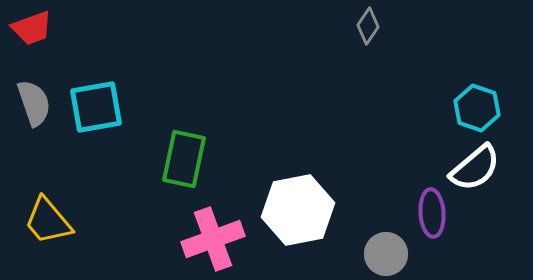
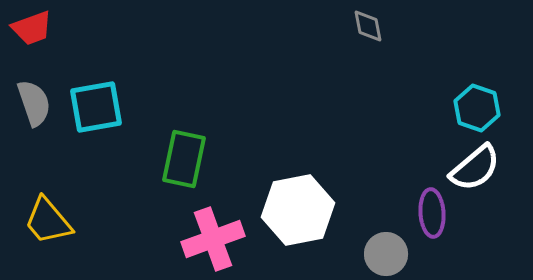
gray diamond: rotated 45 degrees counterclockwise
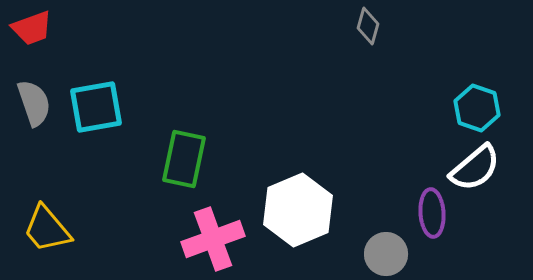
gray diamond: rotated 27 degrees clockwise
white hexagon: rotated 12 degrees counterclockwise
yellow trapezoid: moved 1 px left, 8 px down
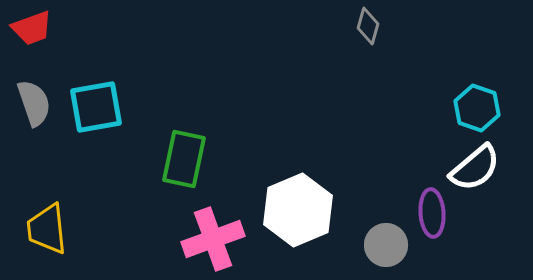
yellow trapezoid: rotated 34 degrees clockwise
gray circle: moved 9 px up
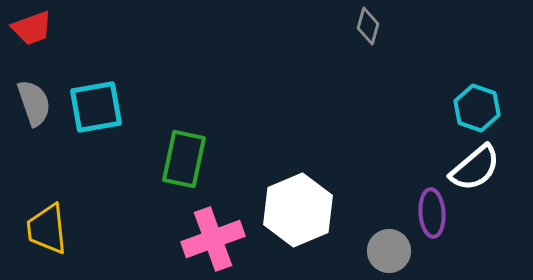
gray circle: moved 3 px right, 6 px down
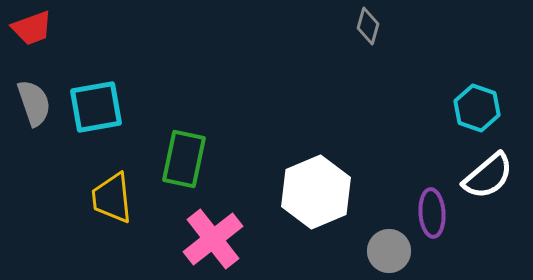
white semicircle: moved 13 px right, 8 px down
white hexagon: moved 18 px right, 18 px up
yellow trapezoid: moved 65 px right, 31 px up
pink cross: rotated 18 degrees counterclockwise
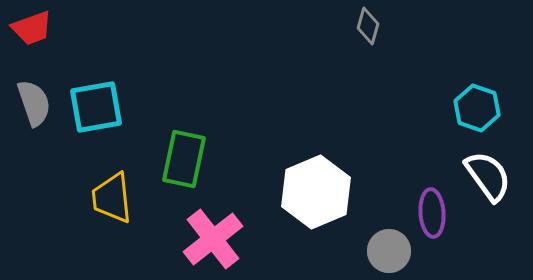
white semicircle: rotated 86 degrees counterclockwise
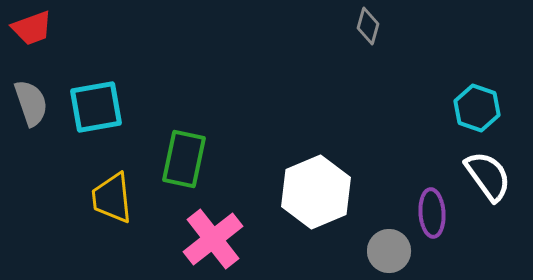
gray semicircle: moved 3 px left
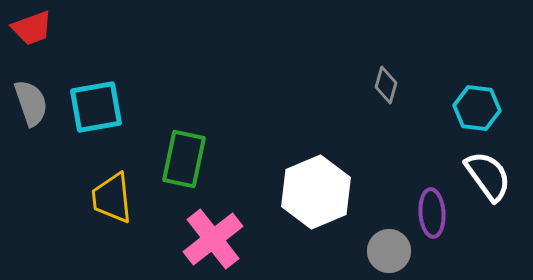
gray diamond: moved 18 px right, 59 px down
cyan hexagon: rotated 12 degrees counterclockwise
